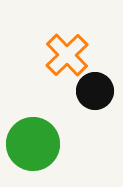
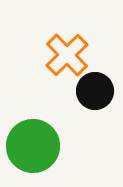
green circle: moved 2 px down
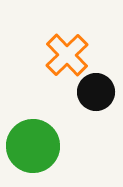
black circle: moved 1 px right, 1 px down
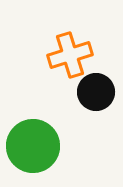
orange cross: moved 3 px right; rotated 27 degrees clockwise
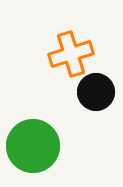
orange cross: moved 1 px right, 1 px up
